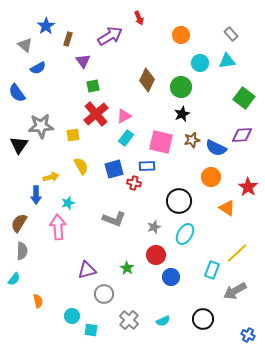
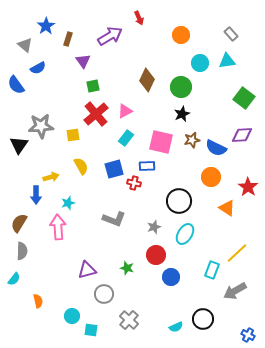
blue semicircle at (17, 93): moved 1 px left, 8 px up
pink triangle at (124, 116): moved 1 px right, 5 px up
green star at (127, 268): rotated 16 degrees counterclockwise
cyan semicircle at (163, 321): moved 13 px right, 6 px down
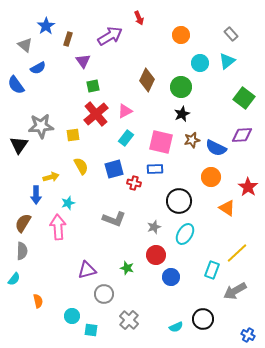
cyan triangle at (227, 61): rotated 30 degrees counterclockwise
blue rectangle at (147, 166): moved 8 px right, 3 px down
brown semicircle at (19, 223): moved 4 px right
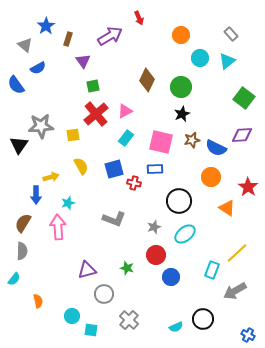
cyan circle at (200, 63): moved 5 px up
cyan ellipse at (185, 234): rotated 20 degrees clockwise
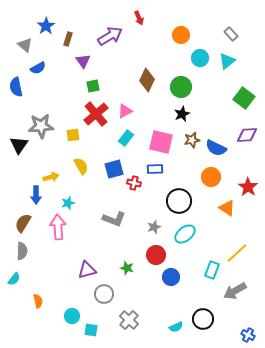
blue semicircle at (16, 85): moved 2 px down; rotated 24 degrees clockwise
purple diamond at (242, 135): moved 5 px right
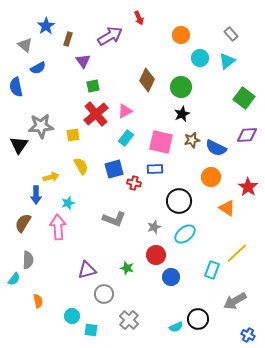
gray semicircle at (22, 251): moved 6 px right, 9 px down
gray arrow at (235, 291): moved 10 px down
black circle at (203, 319): moved 5 px left
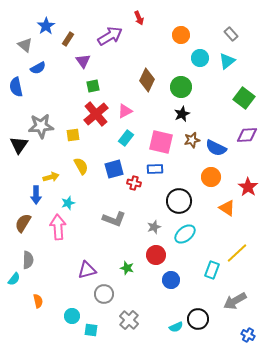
brown rectangle at (68, 39): rotated 16 degrees clockwise
blue circle at (171, 277): moved 3 px down
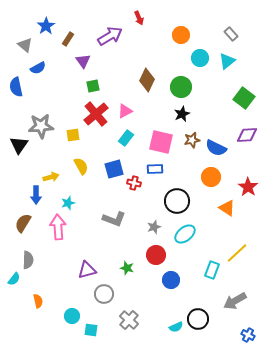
black circle at (179, 201): moved 2 px left
